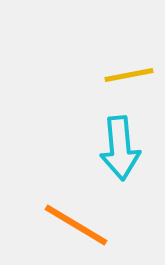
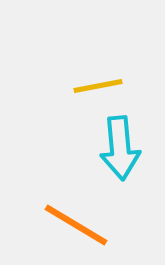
yellow line: moved 31 px left, 11 px down
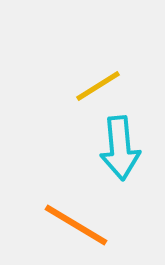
yellow line: rotated 21 degrees counterclockwise
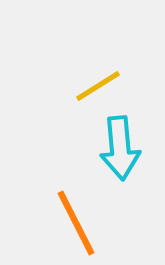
orange line: moved 2 px up; rotated 32 degrees clockwise
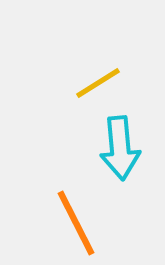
yellow line: moved 3 px up
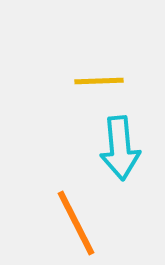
yellow line: moved 1 px right, 2 px up; rotated 30 degrees clockwise
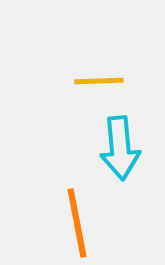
orange line: moved 1 px right; rotated 16 degrees clockwise
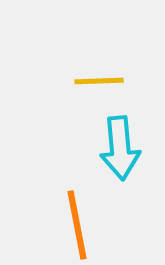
orange line: moved 2 px down
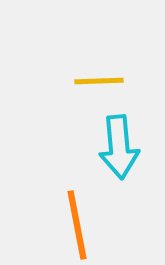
cyan arrow: moved 1 px left, 1 px up
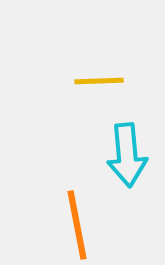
cyan arrow: moved 8 px right, 8 px down
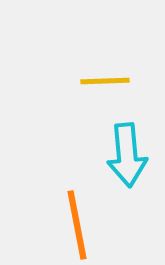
yellow line: moved 6 px right
